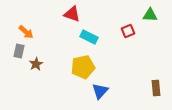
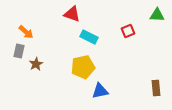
green triangle: moved 7 px right
blue triangle: rotated 36 degrees clockwise
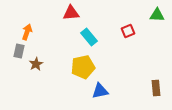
red triangle: moved 1 px left, 1 px up; rotated 24 degrees counterclockwise
orange arrow: moved 1 px right; rotated 112 degrees counterclockwise
cyan rectangle: rotated 24 degrees clockwise
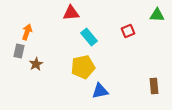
brown rectangle: moved 2 px left, 2 px up
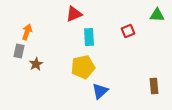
red triangle: moved 3 px right, 1 px down; rotated 18 degrees counterclockwise
cyan rectangle: rotated 36 degrees clockwise
blue triangle: rotated 30 degrees counterclockwise
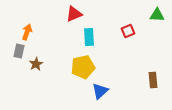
brown rectangle: moved 1 px left, 6 px up
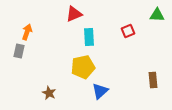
brown star: moved 13 px right, 29 px down; rotated 16 degrees counterclockwise
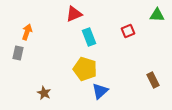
cyan rectangle: rotated 18 degrees counterclockwise
gray rectangle: moved 1 px left, 2 px down
yellow pentagon: moved 2 px right, 2 px down; rotated 30 degrees clockwise
brown rectangle: rotated 21 degrees counterclockwise
brown star: moved 5 px left
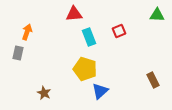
red triangle: rotated 18 degrees clockwise
red square: moved 9 px left
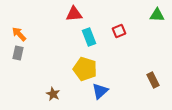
orange arrow: moved 8 px left, 2 px down; rotated 63 degrees counterclockwise
brown star: moved 9 px right, 1 px down
